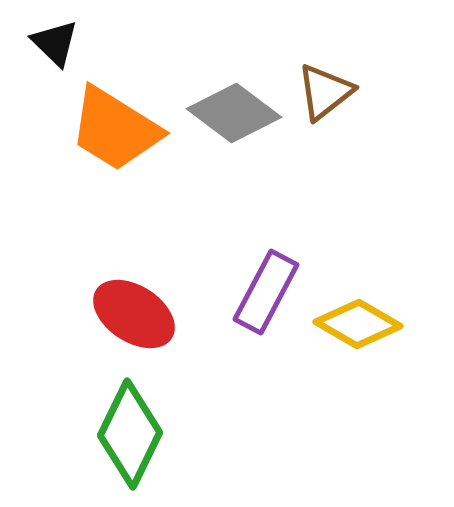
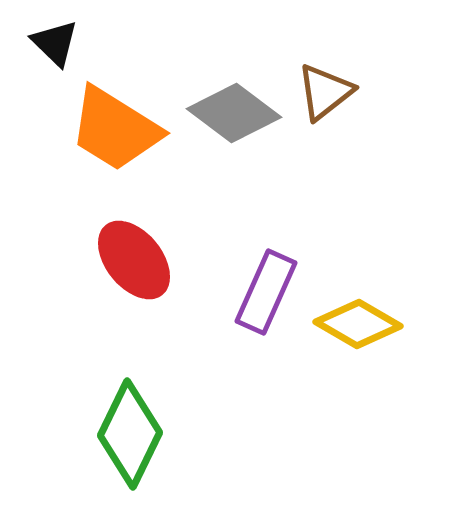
purple rectangle: rotated 4 degrees counterclockwise
red ellipse: moved 54 px up; rotated 18 degrees clockwise
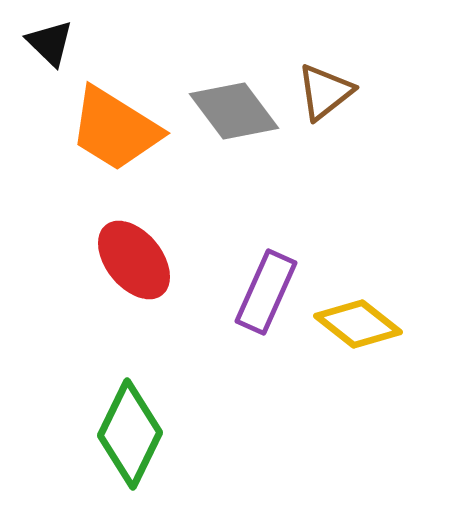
black triangle: moved 5 px left
gray diamond: moved 2 px up; rotated 16 degrees clockwise
yellow diamond: rotated 8 degrees clockwise
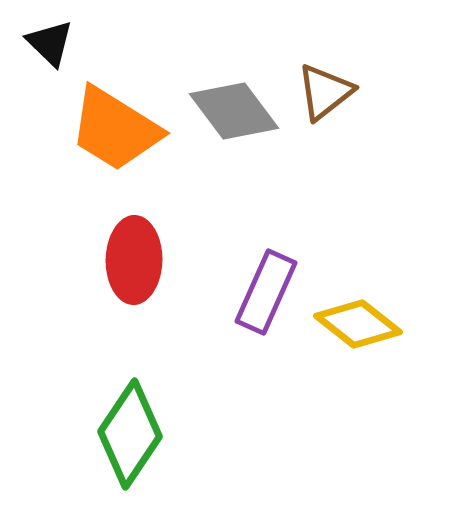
red ellipse: rotated 40 degrees clockwise
green diamond: rotated 8 degrees clockwise
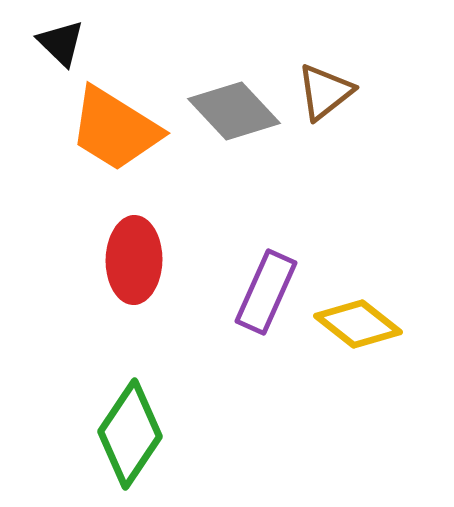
black triangle: moved 11 px right
gray diamond: rotated 6 degrees counterclockwise
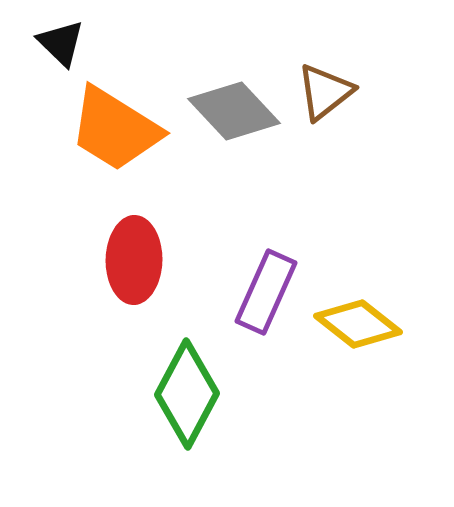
green diamond: moved 57 px right, 40 px up; rotated 6 degrees counterclockwise
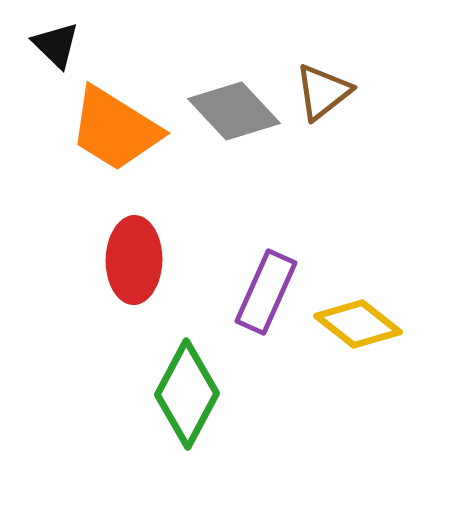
black triangle: moved 5 px left, 2 px down
brown triangle: moved 2 px left
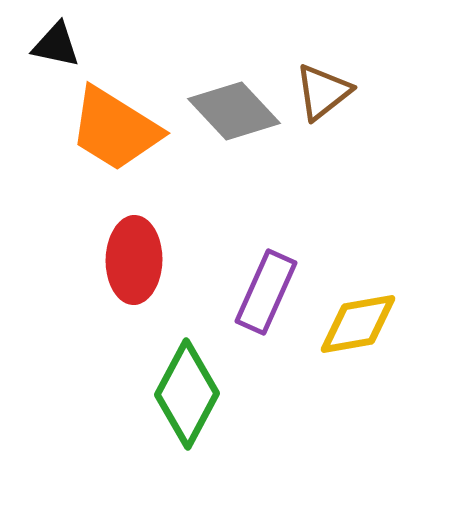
black triangle: rotated 32 degrees counterclockwise
yellow diamond: rotated 48 degrees counterclockwise
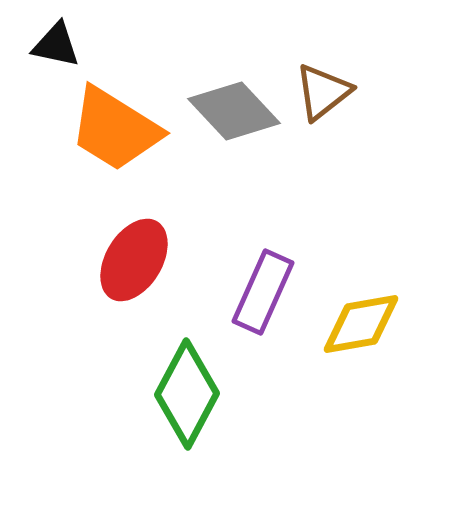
red ellipse: rotated 30 degrees clockwise
purple rectangle: moved 3 px left
yellow diamond: moved 3 px right
